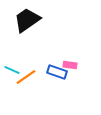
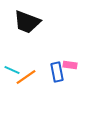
black trapezoid: moved 2 px down; rotated 124 degrees counterclockwise
blue rectangle: rotated 60 degrees clockwise
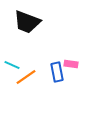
pink rectangle: moved 1 px right, 1 px up
cyan line: moved 5 px up
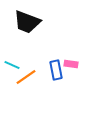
blue rectangle: moved 1 px left, 2 px up
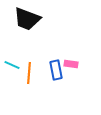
black trapezoid: moved 3 px up
orange line: moved 3 px right, 4 px up; rotated 50 degrees counterclockwise
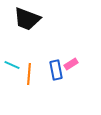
pink rectangle: rotated 40 degrees counterclockwise
orange line: moved 1 px down
